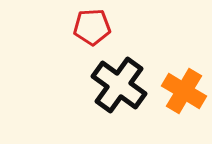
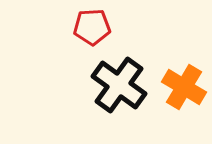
orange cross: moved 4 px up
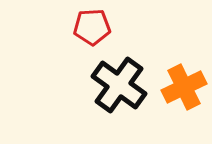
orange cross: rotated 33 degrees clockwise
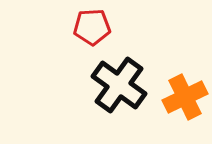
orange cross: moved 1 px right, 10 px down
